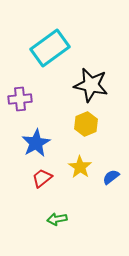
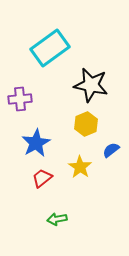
blue semicircle: moved 27 px up
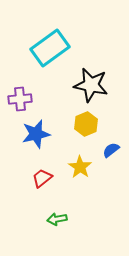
blue star: moved 9 px up; rotated 16 degrees clockwise
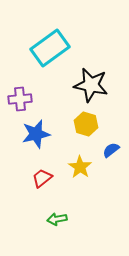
yellow hexagon: rotated 20 degrees counterclockwise
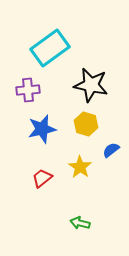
purple cross: moved 8 px right, 9 px up
blue star: moved 6 px right, 5 px up
green arrow: moved 23 px right, 4 px down; rotated 24 degrees clockwise
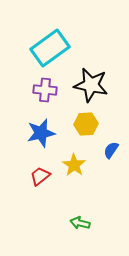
purple cross: moved 17 px right; rotated 10 degrees clockwise
yellow hexagon: rotated 20 degrees counterclockwise
blue star: moved 1 px left, 4 px down
blue semicircle: rotated 18 degrees counterclockwise
yellow star: moved 6 px left, 2 px up
red trapezoid: moved 2 px left, 2 px up
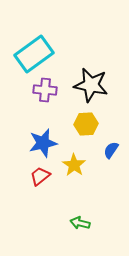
cyan rectangle: moved 16 px left, 6 px down
blue star: moved 2 px right, 10 px down
